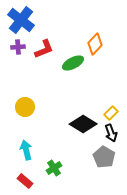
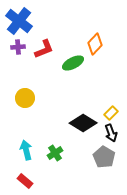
blue cross: moved 2 px left, 1 px down
yellow circle: moved 9 px up
black diamond: moved 1 px up
green cross: moved 1 px right, 15 px up
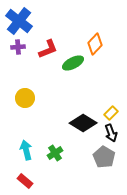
red L-shape: moved 4 px right
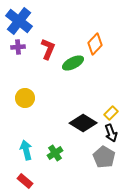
red L-shape: rotated 45 degrees counterclockwise
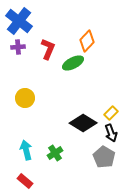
orange diamond: moved 8 px left, 3 px up
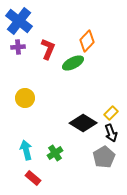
gray pentagon: rotated 10 degrees clockwise
red rectangle: moved 8 px right, 3 px up
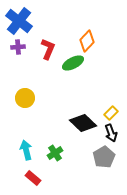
black diamond: rotated 12 degrees clockwise
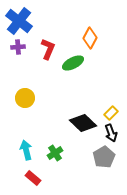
orange diamond: moved 3 px right, 3 px up; rotated 15 degrees counterclockwise
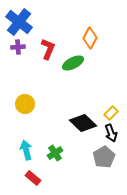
blue cross: moved 1 px down
yellow circle: moved 6 px down
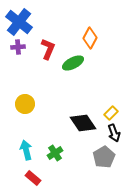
black diamond: rotated 12 degrees clockwise
black arrow: moved 3 px right
